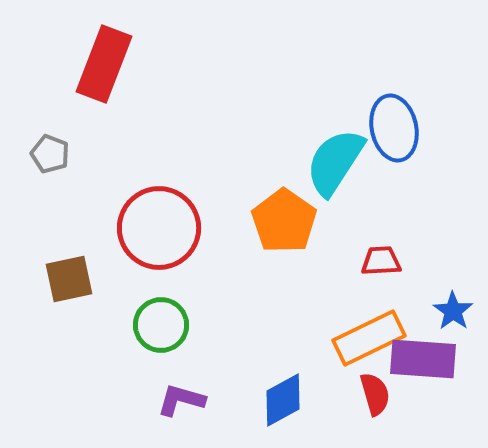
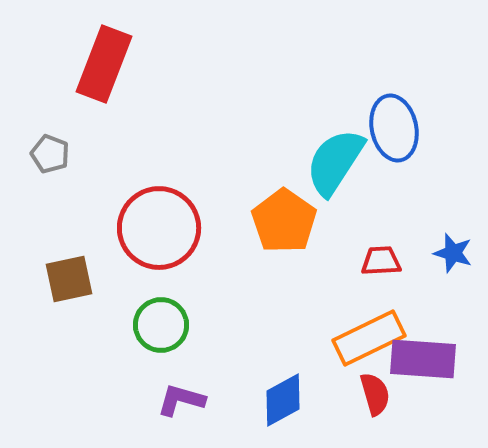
blue star: moved 58 px up; rotated 18 degrees counterclockwise
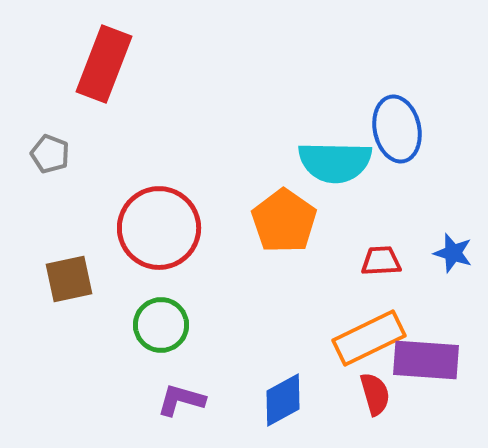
blue ellipse: moved 3 px right, 1 px down
cyan semicircle: rotated 122 degrees counterclockwise
purple rectangle: moved 3 px right, 1 px down
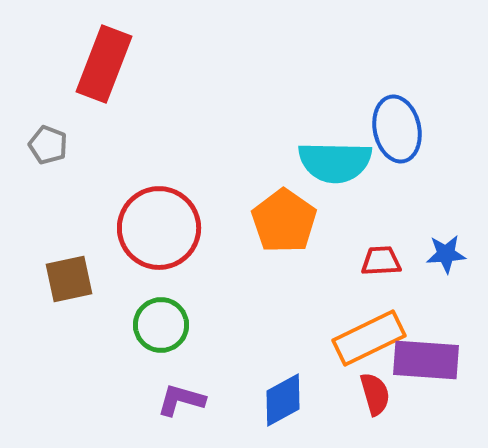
gray pentagon: moved 2 px left, 9 px up
blue star: moved 7 px left, 1 px down; rotated 21 degrees counterclockwise
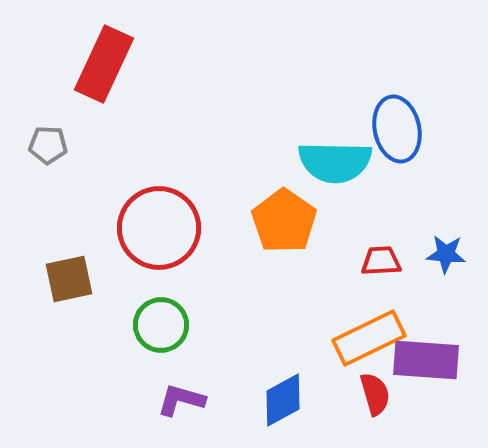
red rectangle: rotated 4 degrees clockwise
gray pentagon: rotated 18 degrees counterclockwise
blue star: rotated 9 degrees clockwise
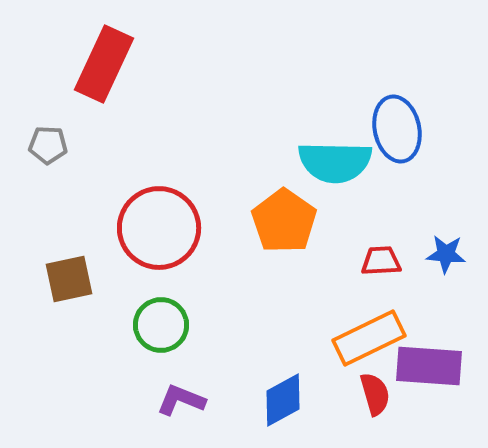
purple rectangle: moved 3 px right, 6 px down
purple L-shape: rotated 6 degrees clockwise
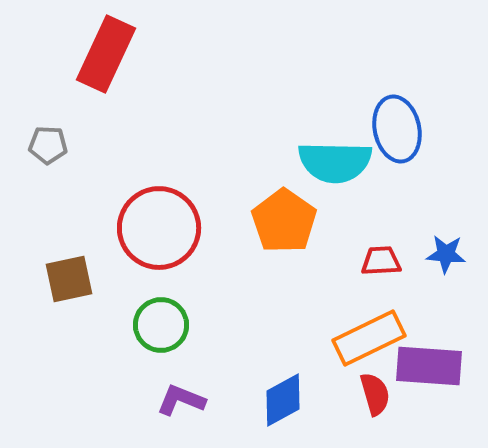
red rectangle: moved 2 px right, 10 px up
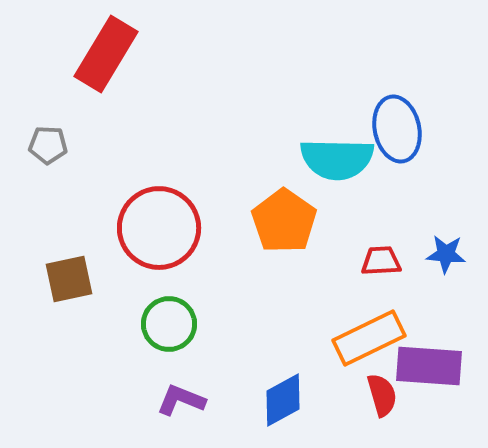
red rectangle: rotated 6 degrees clockwise
cyan semicircle: moved 2 px right, 3 px up
green circle: moved 8 px right, 1 px up
red semicircle: moved 7 px right, 1 px down
